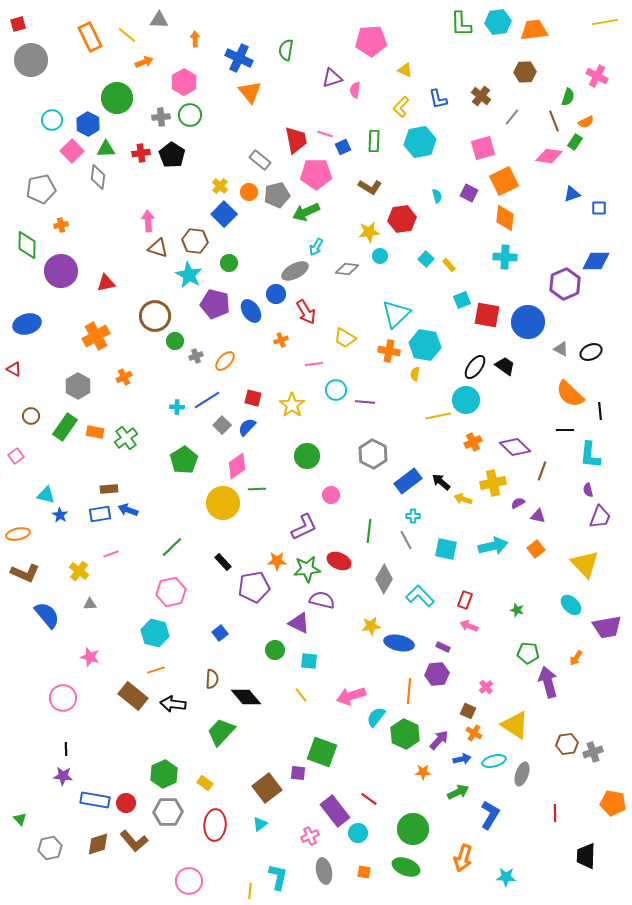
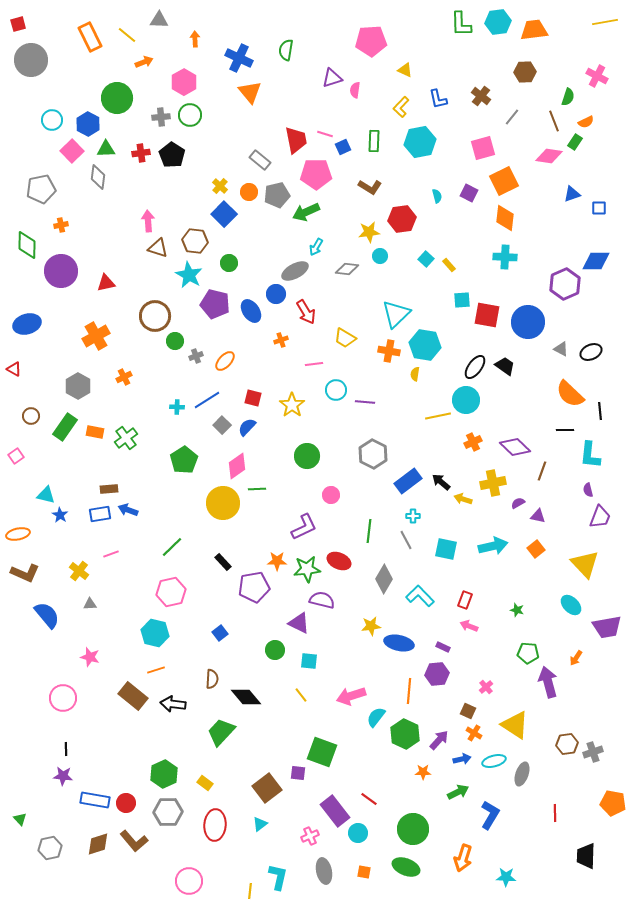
cyan square at (462, 300): rotated 18 degrees clockwise
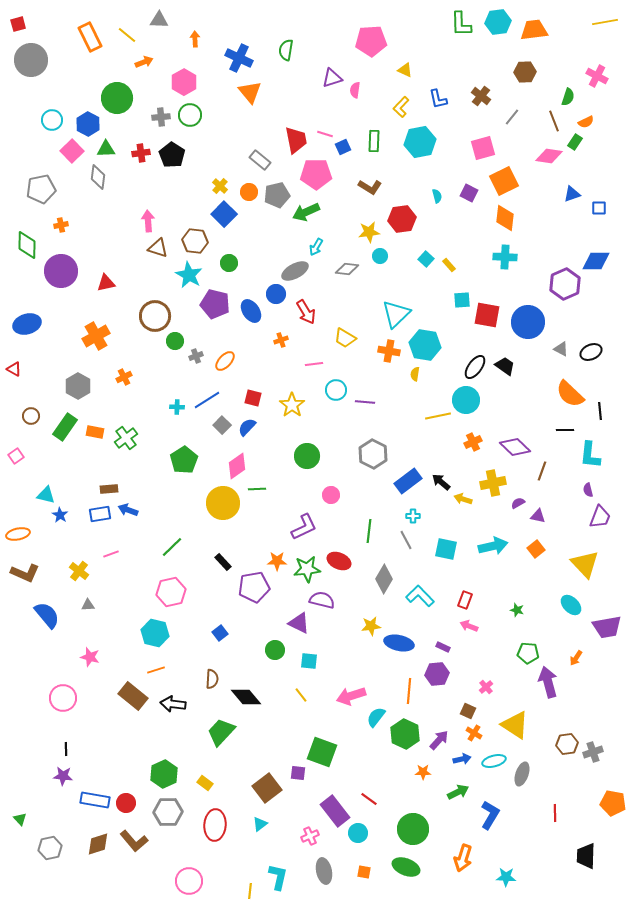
gray triangle at (90, 604): moved 2 px left, 1 px down
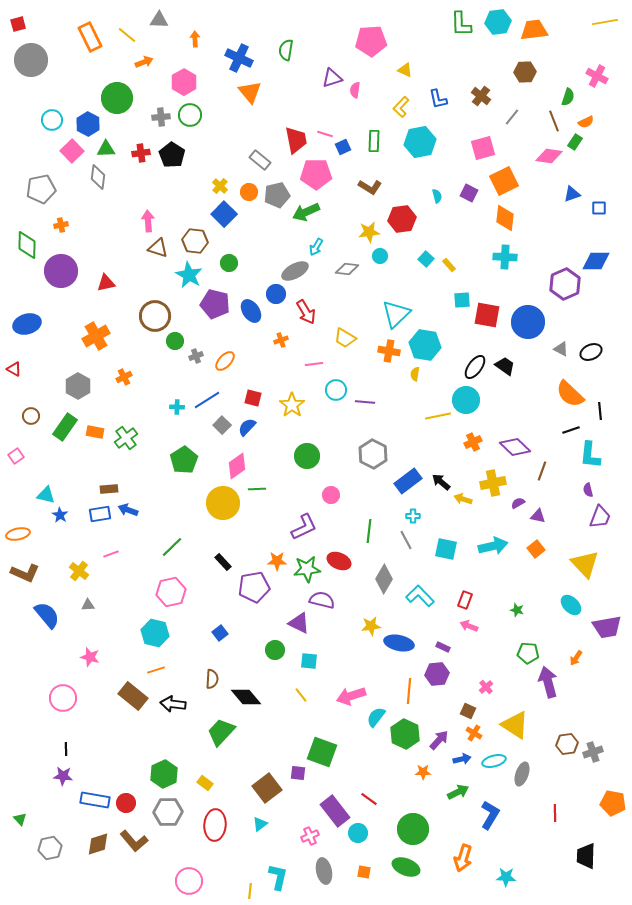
black line at (565, 430): moved 6 px right; rotated 18 degrees counterclockwise
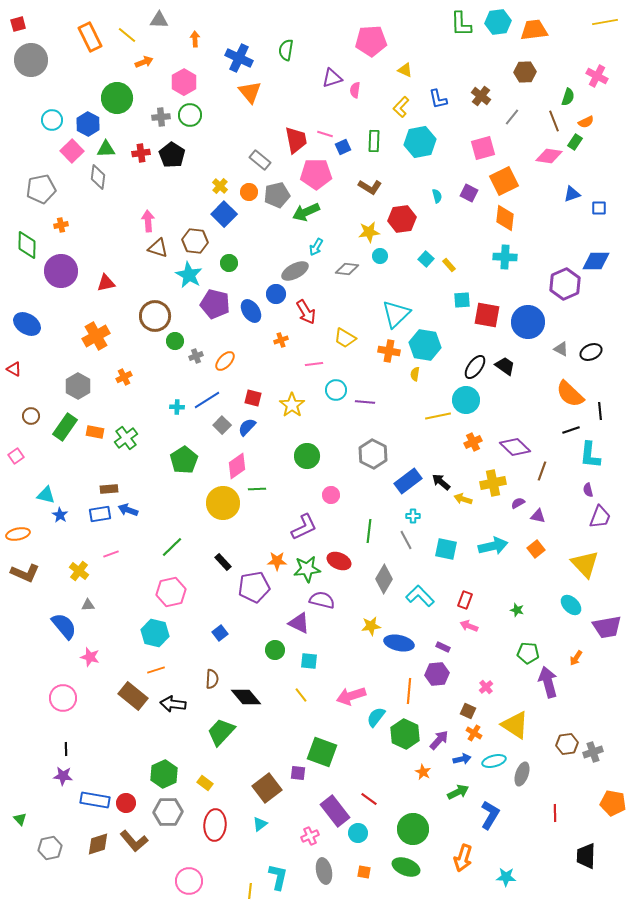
blue ellipse at (27, 324): rotated 48 degrees clockwise
blue semicircle at (47, 615): moved 17 px right, 11 px down
orange star at (423, 772): rotated 28 degrees clockwise
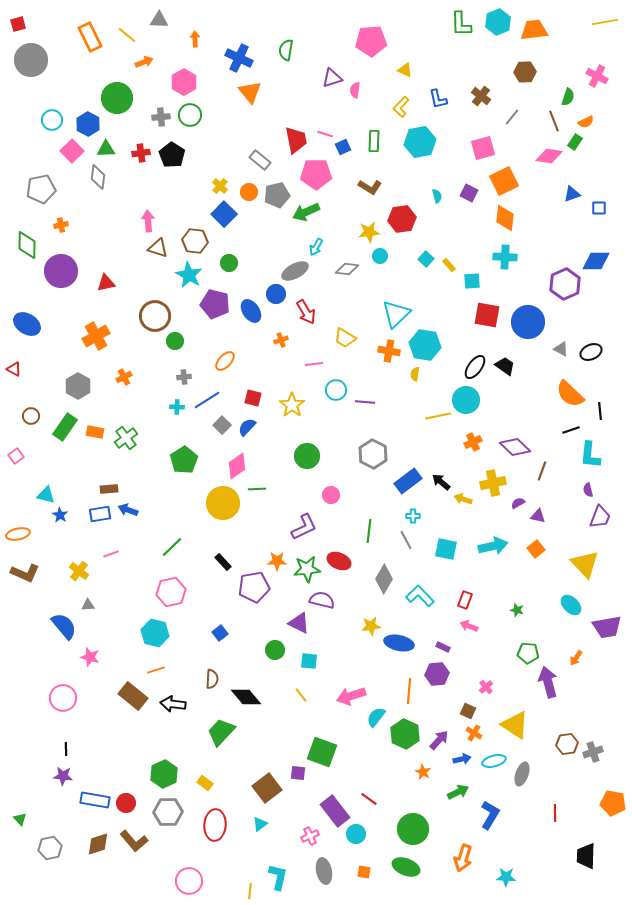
cyan hexagon at (498, 22): rotated 15 degrees counterclockwise
cyan square at (462, 300): moved 10 px right, 19 px up
gray cross at (196, 356): moved 12 px left, 21 px down; rotated 16 degrees clockwise
cyan circle at (358, 833): moved 2 px left, 1 px down
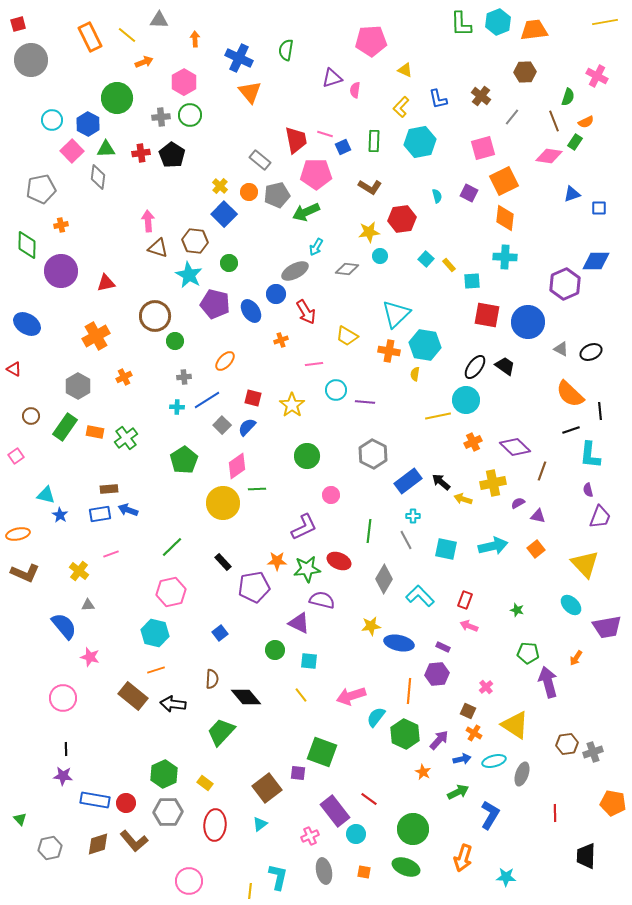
yellow trapezoid at (345, 338): moved 2 px right, 2 px up
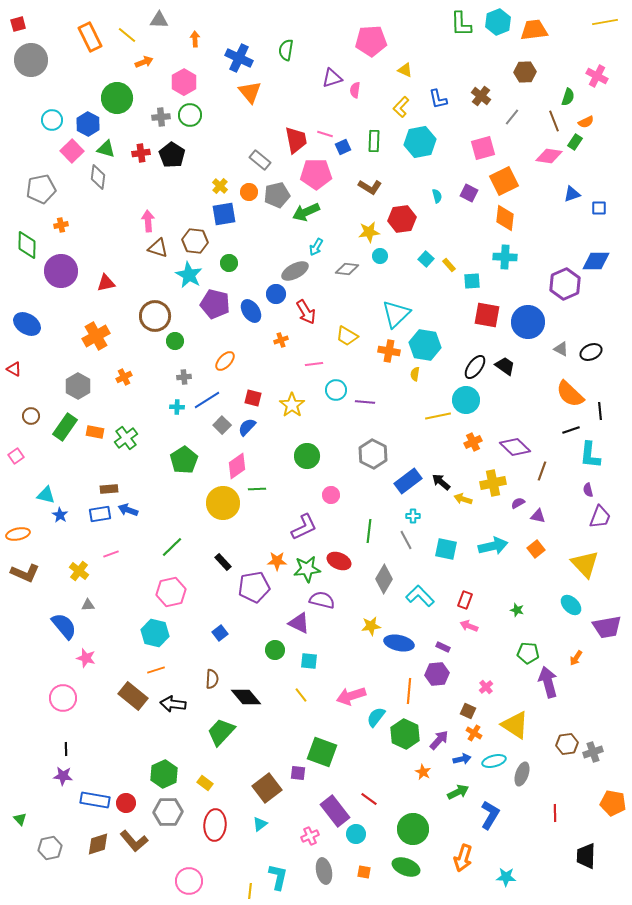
green triangle at (106, 149): rotated 18 degrees clockwise
blue square at (224, 214): rotated 35 degrees clockwise
pink star at (90, 657): moved 4 px left, 1 px down
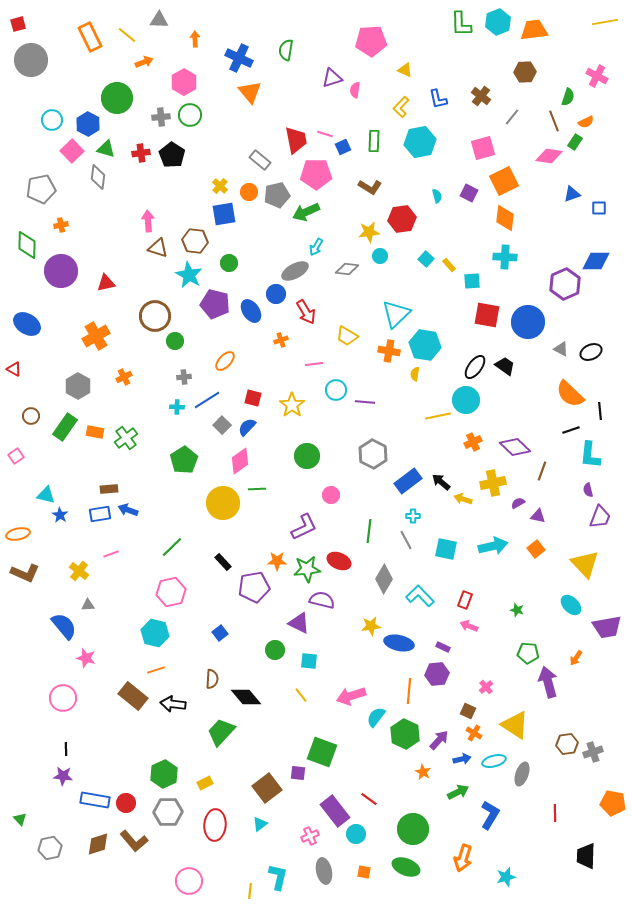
pink diamond at (237, 466): moved 3 px right, 5 px up
yellow rectangle at (205, 783): rotated 63 degrees counterclockwise
cyan star at (506, 877): rotated 18 degrees counterclockwise
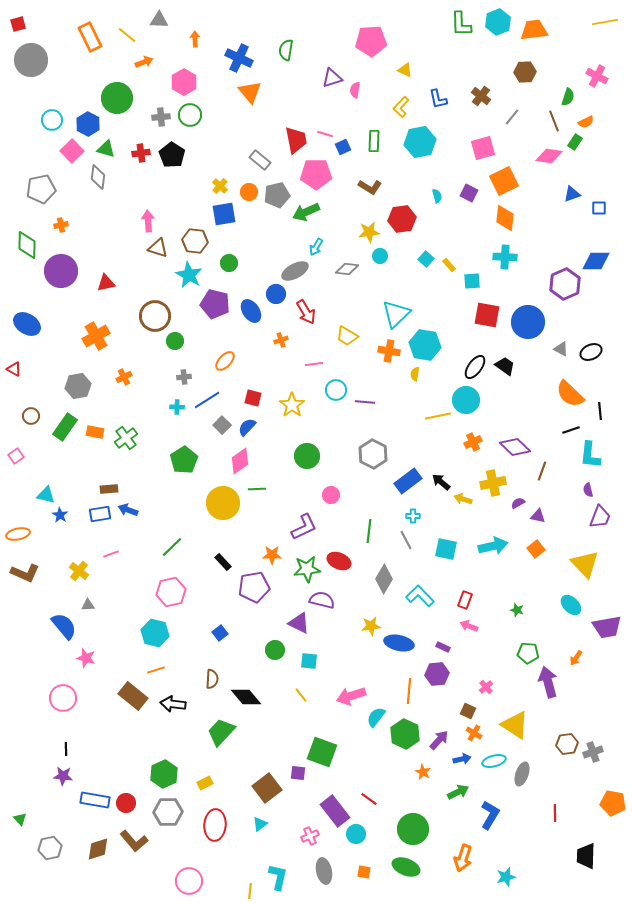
gray hexagon at (78, 386): rotated 20 degrees clockwise
orange star at (277, 561): moved 5 px left, 6 px up
brown diamond at (98, 844): moved 5 px down
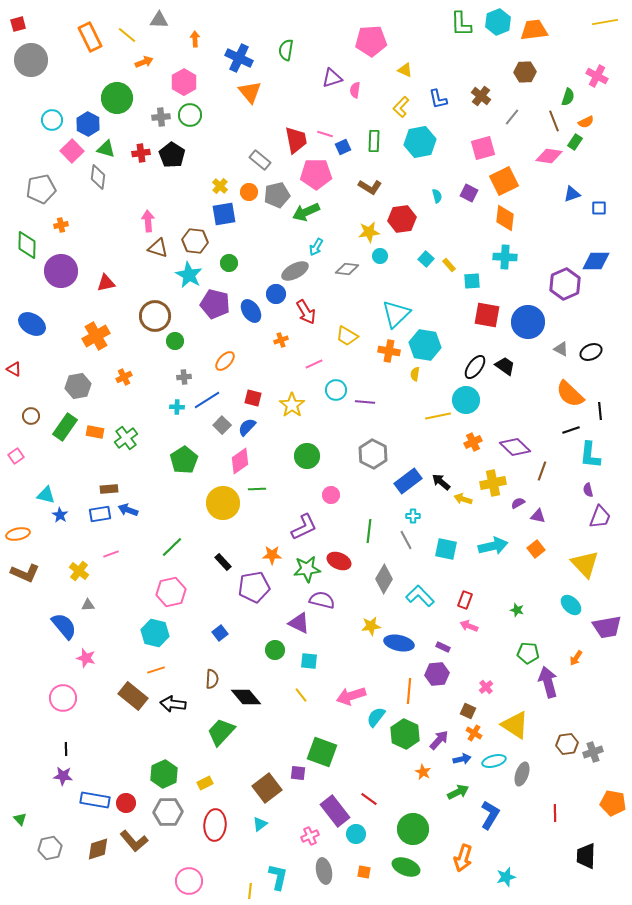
blue ellipse at (27, 324): moved 5 px right
pink line at (314, 364): rotated 18 degrees counterclockwise
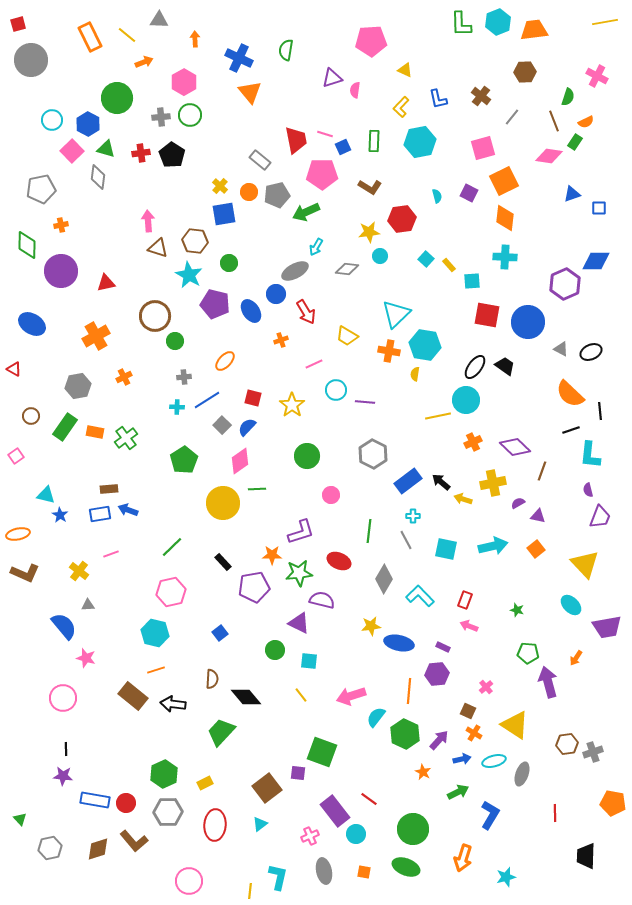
pink pentagon at (316, 174): moved 6 px right
purple L-shape at (304, 527): moved 3 px left, 5 px down; rotated 8 degrees clockwise
green star at (307, 569): moved 8 px left, 4 px down
